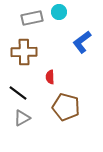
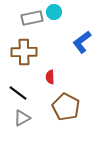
cyan circle: moved 5 px left
brown pentagon: rotated 12 degrees clockwise
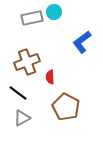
brown cross: moved 3 px right, 10 px down; rotated 20 degrees counterclockwise
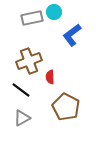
blue L-shape: moved 10 px left, 7 px up
brown cross: moved 2 px right, 1 px up
black line: moved 3 px right, 3 px up
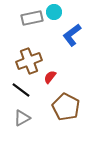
red semicircle: rotated 40 degrees clockwise
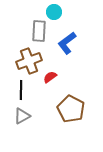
gray rectangle: moved 7 px right, 13 px down; rotated 75 degrees counterclockwise
blue L-shape: moved 5 px left, 8 px down
red semicircle: rotated 16 degrees clockwise
black line: rotated 54 degrees clockwise
brown pentagon: moved 5 px right, 2 px down
gray triangle: moved 2 px up
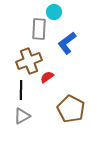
gray rectangle: moved 2 px up
red semicircle: moved 3 px left
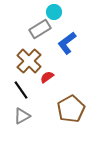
gray rectangle: moved 1 px right; rotated 55 degrees clockwise
brown cross: rotated 25 degrees counterclockwise
black line: rotated 36 degrees counterclockwise
brown pentagon: rotated 16 degrees clockwise
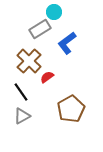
black line: moved 2 px down
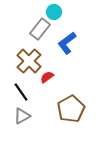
gray rectangle: rotated 20 degrees counterclockwise
